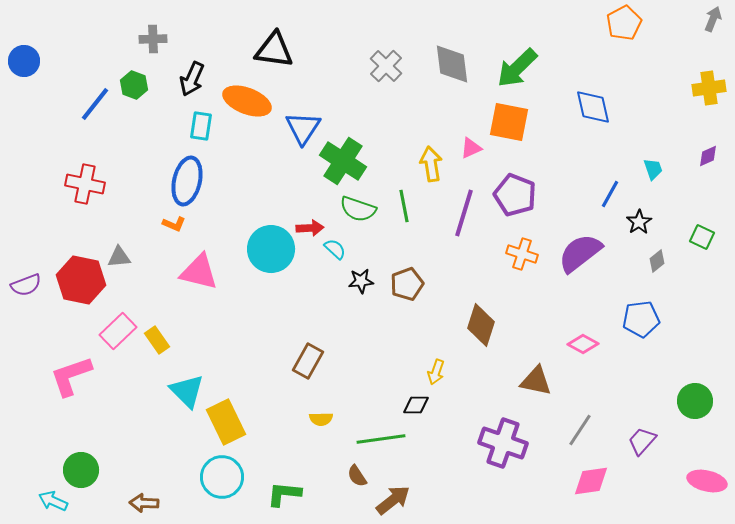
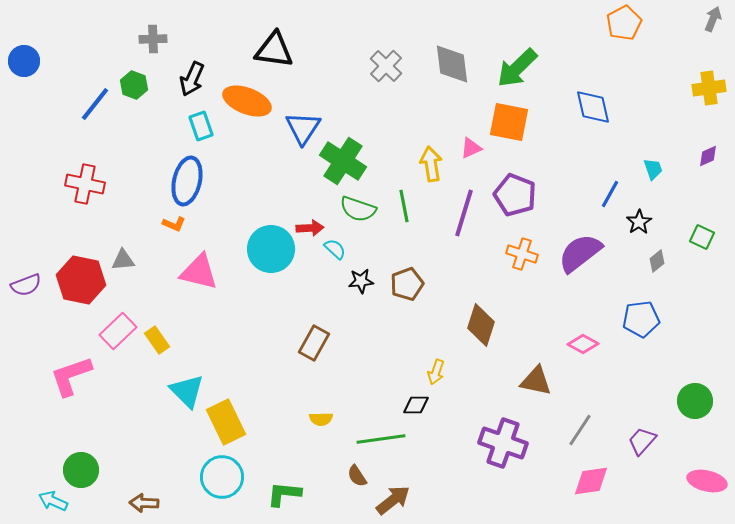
cyan rectangle at (201, 126): rotated 28 degrees counterclockwise
gray triangle at (119, 257): moved 4 px right, 3 px down
brown rectangle at (308, 361): moved 6 px right, 18 px up
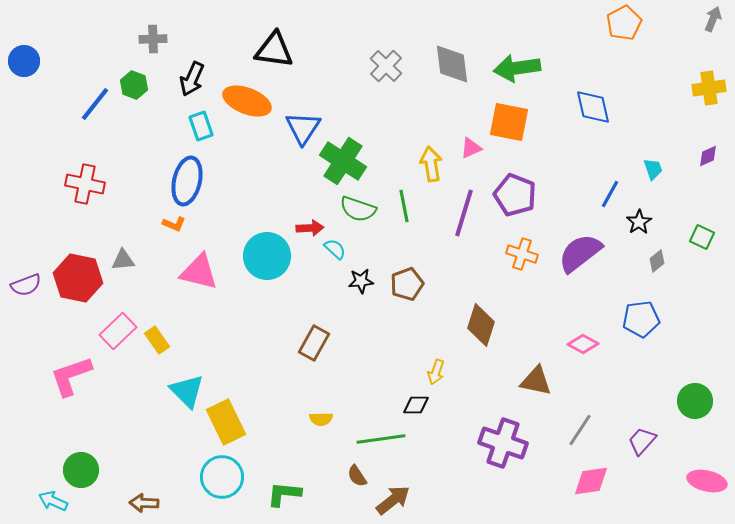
green arrow at (517, 68): rotated 36 degrees clockwise
cyan circle at (271, 249): moved 4 px left, 7 px down
red hexagon at (81, 280): moved 3 px left, 2 px up
